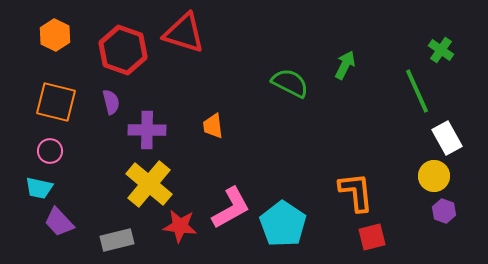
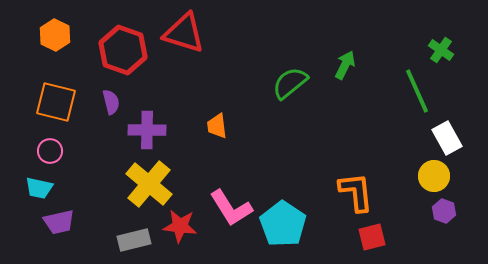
green semicircle: rotated 66 degrees counterclockwise
orange trapezoid: moved 4 px right
pink L-shape: rotated 87 degrees clockwise
purple trapezoid: rotated 60 degrees counterclockwise
gray rectangle: moved 17 px right
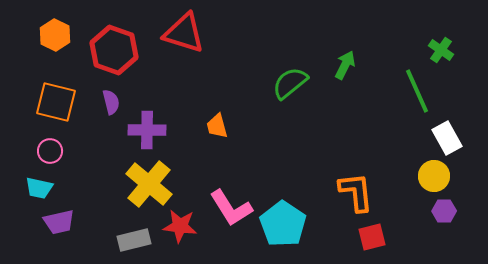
red hexagon: moved 9 px left
orange trapezoid: rotated 8 degrees counterclockwise
purple hexagon: rotated 20 degrees counterclockwise
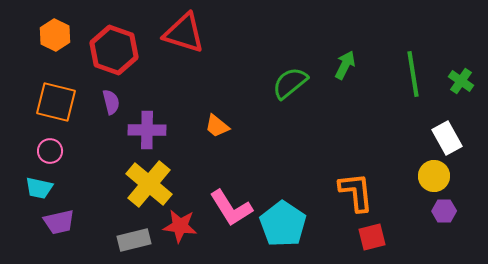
green cross: moved 20 px right, 31 px down
green line: moved 4 px left, 17 px up; rotated 15 degrees clockwise
orange trapezoid: rotated 36 degrees counterclockwise
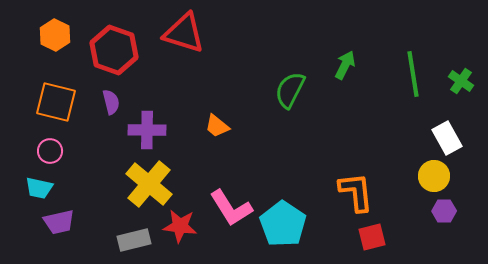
green semicircle: moved 7 px down; rotated 24 degrees counterclockwise
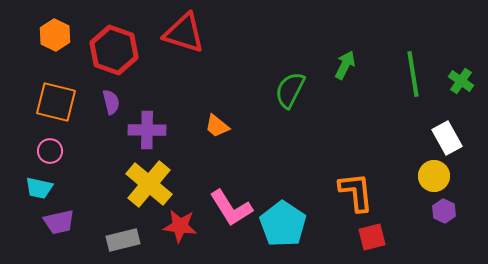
purple hexagon: rotated 25 degrees clockwise
gray rectangle: moved 11 px left
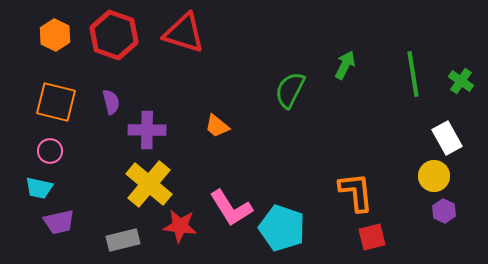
red hexagon: moved 15 px up
cyan pentagon: moved 1 px left, 4 px down; rotated 15 degrees counterclockwise
